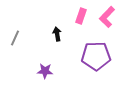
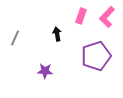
purple pentagon: rotated 16 degrees counterclockwise
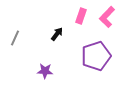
black arrow: rotated 48 degrees clockwise
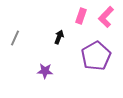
pink L-shape: moved 1 px left
black arrow: moved 2 px right, 3 px down; rotated 16 degrees counterclockwise
purple pentagon: rotated 12 degrees counterclockwise
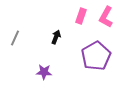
pink L-shape: rotated 15 degrees counterclockwise
black arrow: moved 3 px left
purple star: moved 1 px left, 1 px down
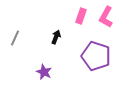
purple pentagon: rotated 24 degrees counterclockwise
purple star: rotated 21 degrees clockwise
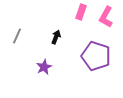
pink rectangle: moved 4 px up
gray line: moved 2 px right, 2 px up
purple star: moved 5 px up; rotated 21 degrees clockwise
